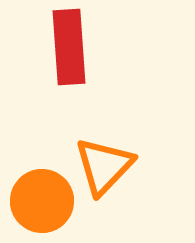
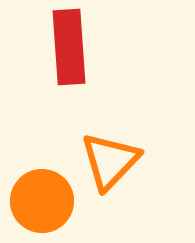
orange triangle: moved 6 px right, 5 px up
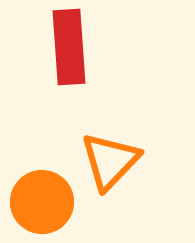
orange circle: moved 1 px down
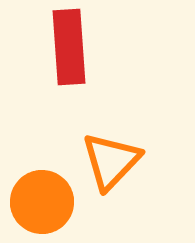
orange triangle: moved 1 px right
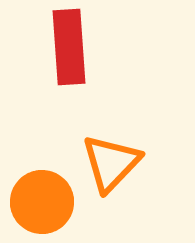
orange triangle: moved 2 px down
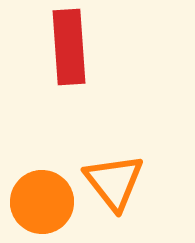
orange triangle: moved 3 px right, 19 px down; rotated 22 degrees counterclockwise
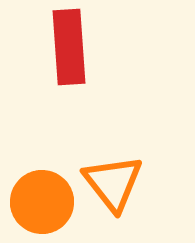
orange triangle: moved 1 px left, 1 px down
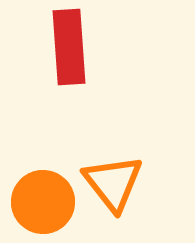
orange circle: moved 1 px right
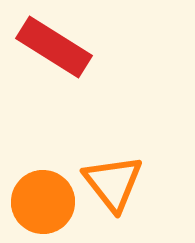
red rectangle: moved 15 px left; rotated 54 degrees counterclockwise
